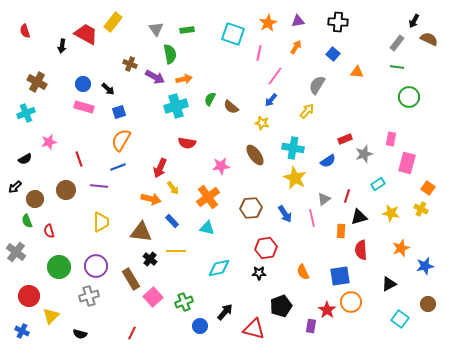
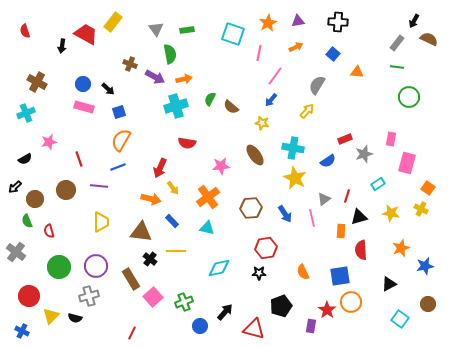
orange arrow at (296, 47): rotated 32 degrees clockwise
black semicircle at (80, 334): moved 5 px left, 16 px up
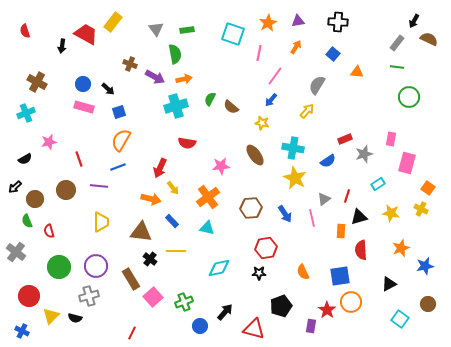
orange arrow at (296, 47): rotated 32 degrees counterclockwise
green semicircle at (170, 54): moved 5 px right
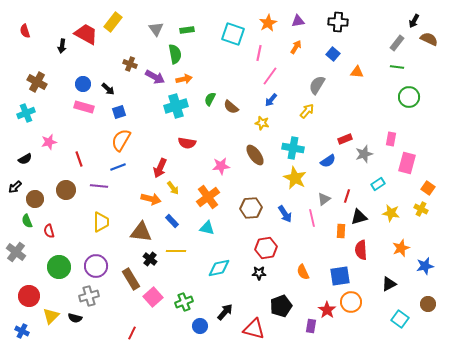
pink line at (275, 76): moved 5 px left
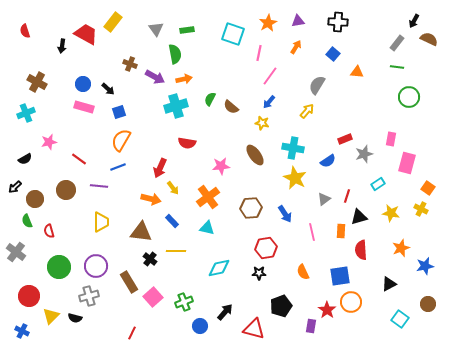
blue arrow at (271, 100): moved 2 px left, 2 px down
red line at (79, 159): rotated 35 degrees counterclockwise
pink line at (312, 218): moved 14 px down
brown rectangle at (131, 279): moved 2 px left, 3 px down
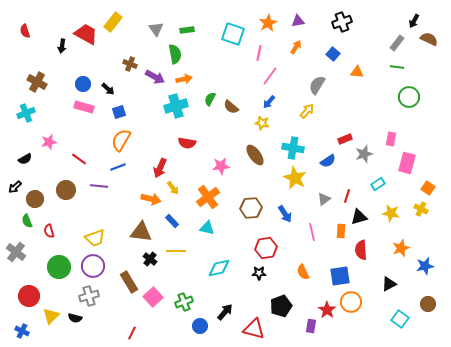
black cross at (338, 22): moved 4 px right; rotated 24 degrees counterclockwise
yellow trapezoid at (101, 222): moved 6 px left, 16 px down; rotated 70 degrees clockwise
purple circle at (96, 266): moved 3 px left
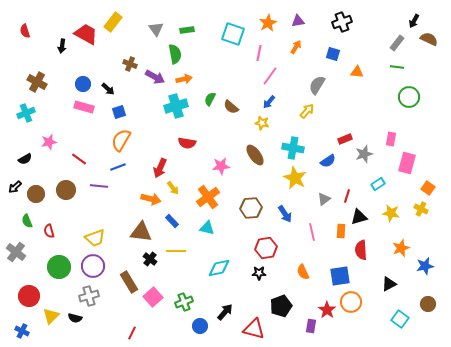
blue square at (333, 54): rotated 24 degrees counterclockwise
brown circle at (35, 199): moved 1 px right, 5 px up
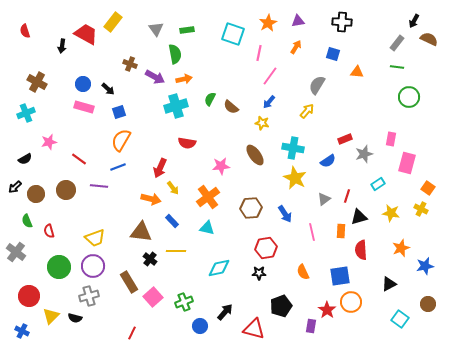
black cross at (342, 22): rotated 24 degrees clockwise
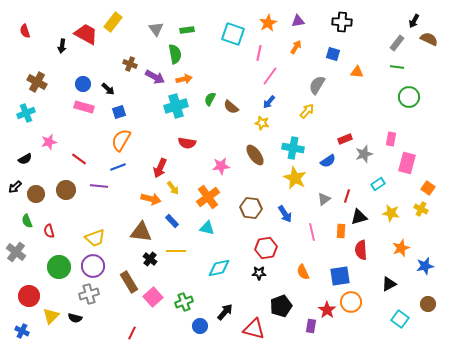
brown hexagon at (251, 208): rotated 10 degrees clockwise
gray cross at (89, 296): moved 2 px up
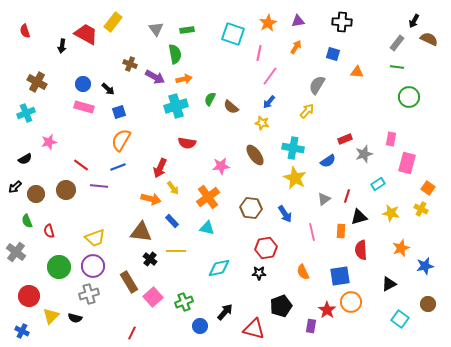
red line at (79, 159): moved 2 px right, 6 px down
